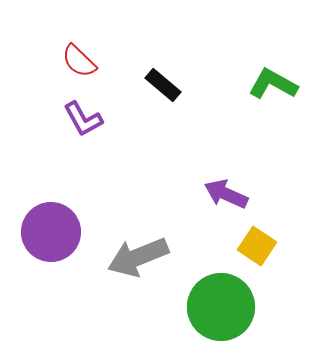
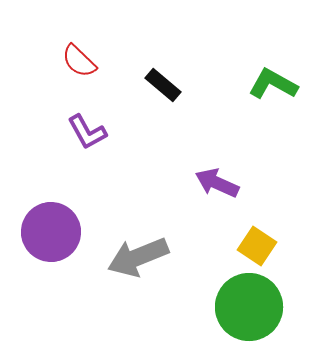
purple L-shape: moved 4 px right, 13 px down
purple arrow: moved 9 px left, 11 px up
green circle: moved 28 px right
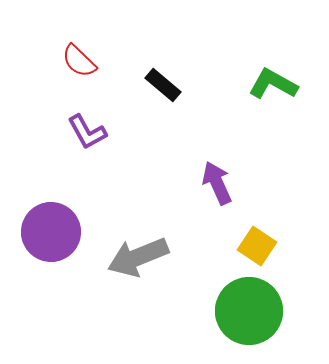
purple arrow: rotated 42 degrees clockwise
green circle: moved 4 px down
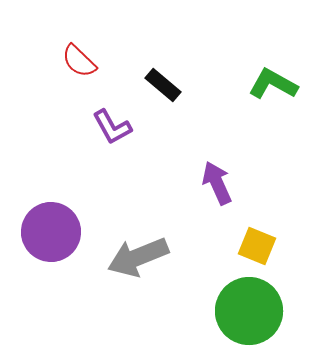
purple L-shape: moved 25 px right, 5 px up
yellow square: rotated 12 degrees counterclockwise
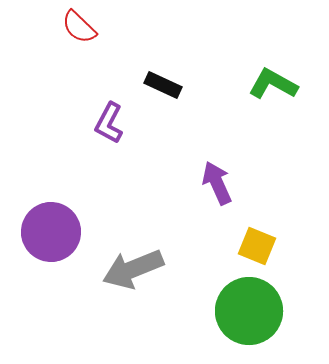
red semicircle: moved 34 px up
black rectangle: rotated 15 degrees counterclockwise
purple L-shape: moved 3 px left, 4 px up; rotated 57 degrees clockwise
gray arrow: moved 5 px left, 12 px down
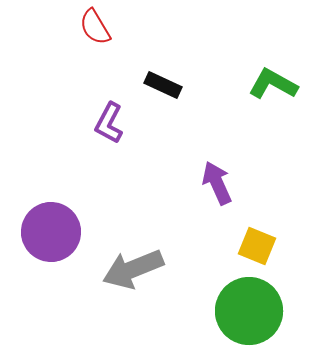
red semicircle: moved 16 px right; rotated 15 degrees clockwise
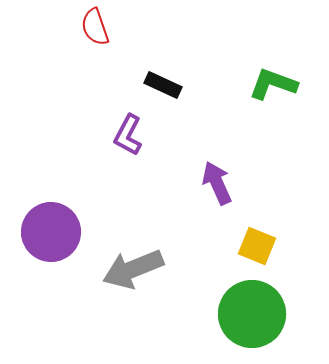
red semicircle: rotated 12 degrees clockwise
green L-shape: rotated 9 degrees counterclockwise
purple L-shape: moved 19 px right, 12 px down
green circle: moved 3 px right, 3 px down
